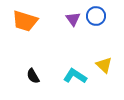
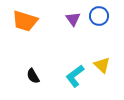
blue circle: moved 3 px right
yellow triangle: moved 2 px left
cyan L-shape: rotated 70 degrees counterclockwise
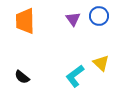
orange trapezoid: rotated 72 degrees clockwise
yellow triangle: moved 1 px left, 2 px up
black semicircle: moved 11 px left, 1 px down; rotated 21 degrees counterclockwise
